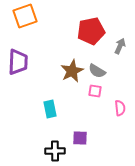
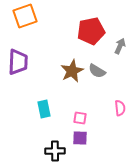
pink square: moved 15 px left, 27 px down
cyan rectangle: moved 6 px left
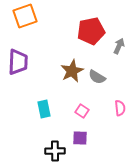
gray arrow: moved 1 px left
gray semicircle: moved 6 px down
pink square: moved 2 px right, 7 px up; rotated 24 degrees clockwise
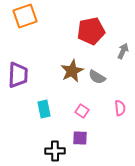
gray arrow: moved 4 px right, 5 px down
purple trapezoid: moved 13 px down
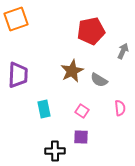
orange square: moved 9 px left, 3 px down
gray semicircle: moved 2 px right, 3 px down
purple square: moved 1 px right, 1 px up
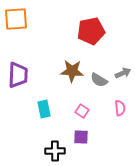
orange square: rotated 15 degrees clockwise
gray arrow: moved 22 px down; rotated 42 degrees clockwise
brown star: rotated 30 degrees clockwise
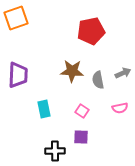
orange square: moved 1 px up; rotated 15 degrees counterclockwise
gray semicircle: moved 1 px left; rotated 48 degrees clockwise
pink semicircle: rotated 84 degrees clockwise
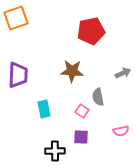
gray semicircle: moved 17 px down
pink semicircle: moved 1 px right, 23 px down
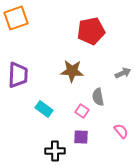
cyan rectangle: rotated 42 degrees counterclockwise
pink semicircle: rotated 119 degrees counterclockwise
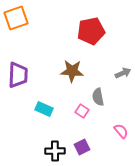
cyan rectangle: rotated 12 degrees counterclockwise
purple square: moved 1 px right, 10 px down; rotated 28 degrees counterclockwise
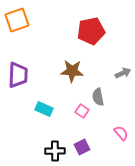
orange square: moved 1 px right, 2 px down
pink semicircle: moved 2 px down
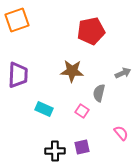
gray semicircle: moved 1 px right, 4 px up; rotated 24 degrees clockwise
purple square: rotated 14 degrees clockwise
